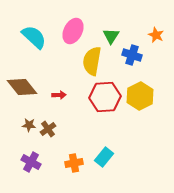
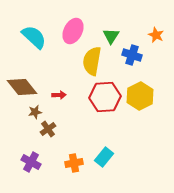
brown star: moved 6 px right, 13 px up; rotated 16 degrees counterclockwise
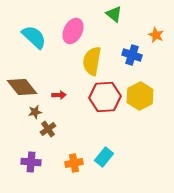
green triangle: moved 3 px right, 22 px up; rotated 24 degrees counterclockwise
purple cross: rotated 24 degrees counterclockwise
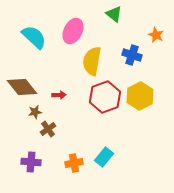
red hexagon: rotated 16 degrees counterclockwise
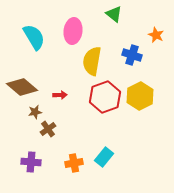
pink ellipse: rotated 20 degrees counterclockwise
cyan semicircle: rotated 16 degrees clockwise
brown diamond: rotated 12 degrees counterclockwise
red arrow: moved 1 px right
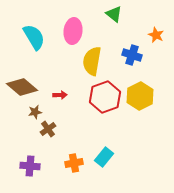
purple cross: moved 1 px left, 4 px down
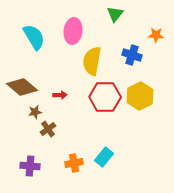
green triangle: moved 1 px right; rotated 30 degrees clockwise
orange star: rotated 21 degrees counterclockwise
red hexagon: rotated 20 degrees clockwise
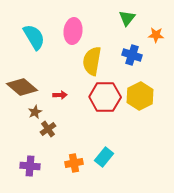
green triangle: moved 12 px right, 4 px down
brown star: rotated 16 degrees counterclockwise
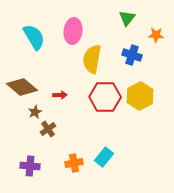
yellow semicircle: moved 2 px up
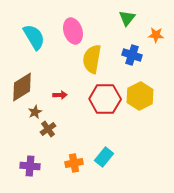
pink ellipse: rotated 25 degrees counterclockwise
brown diamond: rotated 72 degrees counterclockwise
red hexagon: moved 2 px down
